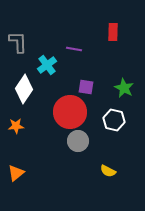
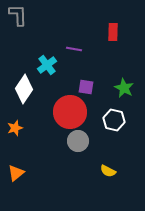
gray L-shape: moved 27 px up
orange star: moved 1 px left, 2 px down; rotated 14 degrees counterclockwise
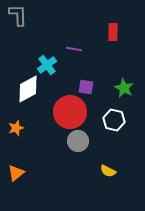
white diamond: moved 4 px right; rotated 28 degrees clockwise
orange star: moved 1 px right
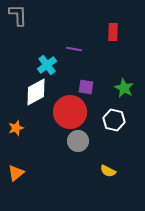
white diamond: moved 8 px right, 3 px down
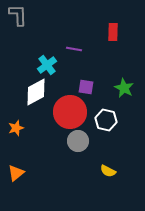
white hexagon: moved 8 px left
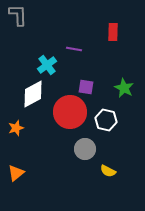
white diamond: moved 3 px left, 2 px down
gray circle: moved 7 px right, 8 px down
